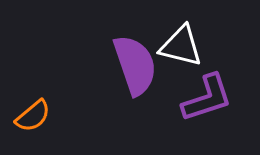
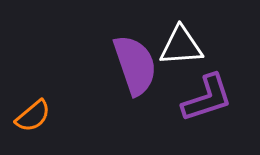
white triangle: rotated 18 degrees counterclockwise
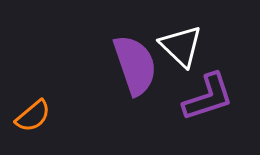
white triangle: rotated 48 degrees clockwise
purple L-shape: moved 1 px right, 1 px up
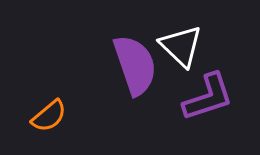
orange semicircle: moved 16 px right
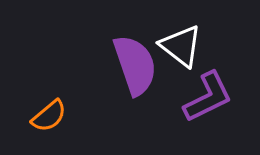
white triangle: rotated 6 degrees counterclockwise
purple L-shape: rotated 8 degrees counterclockwise
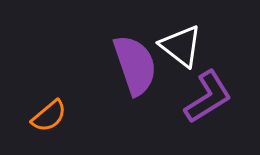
purple L-shape: rotated 6 degrees counterclockwise
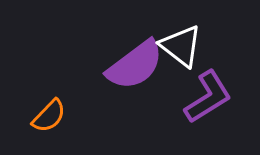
purple semicircle: rotated 72 degrees clockwise
orange semicircle: rotated 6 degrees counterclockwise
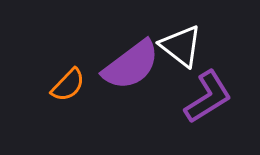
purple semicircle: moved 4 px left
orange semicircle: moved 19 px right, 31 px up
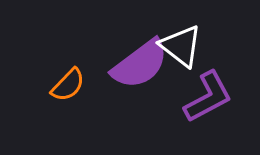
purple semicircle: moved 9 px right, 1 px up
purple L-shape: rotated 4 degrees clockwise
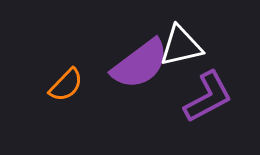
white triangle: rotated 51 degrees counterclockwise
orange semicircle: moved 2 px left
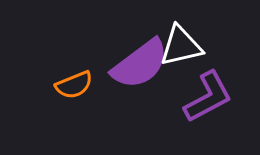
orange semicircle: moved 8 px right; rotated 24 degrees clockwise
